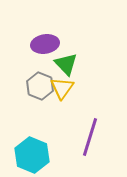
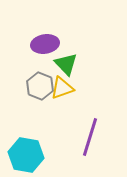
yellow triangle: rotated 35 degrees clockwise
cyan hexagon: moved 6 px left; rotated 12 degrees counterclockwise
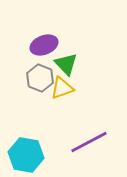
purple ellipse: moved 1 px left, 1 px down; rotated 12 degrees counterclockwise
gray hexagon: moved 8 px up
purple line: moved 1 px left, 5 px down; rotated 45 degrees clockwise
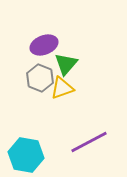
green triangle: rotated 25 degrees clockwise
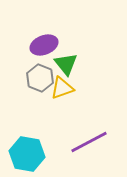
green triangle: rotated 20 degrees counterclockwise
cyan hexagon: moved 1 px right, 1 px up
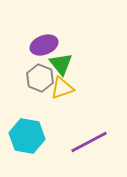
green triangle: moved 5 px left
cyan hexagon: moved 18 px up
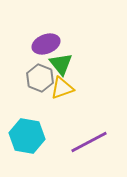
purple ellipse: moved 2 px right, 1 px up
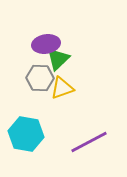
purple ellipse: rotated 12 degrees clockwise
green triangle: moved 3 px left, 5 px up; rotated 25 degrees clockwise
gray hexagon: rotated 20 degrees counterclockwise
cyan hexagon: moved 1 px left, 2 px up
